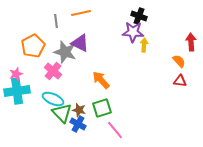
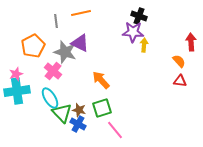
cyan ellipse: moved 3 px left, 1 px up; rotated 35 degrees clockwise
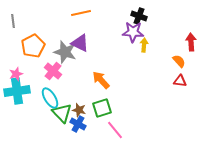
gray line: moved 43 px left
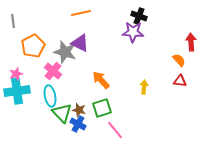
yellow arrow: moved 42 px down
orange semicircle: moved 1 px up
cyan ellipse: moved 2 px up; rotated 20 degrees clockwise
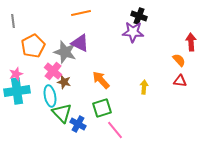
brown star: moved 15 px left, 28 px up
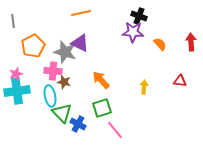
orange semicircle: moved 19 px left, 16 px up
pink cross: rotated 36 degrees counterclockwise
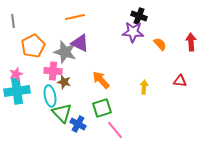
orange line: moved 6 px left, 4 px down
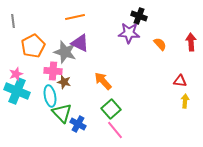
purple star: moved 4 px left, 1 px down
orange arrow: moved 2 px right, 1 px down
yellow arrow: moved 41 px right, 14 px down
cyan cross: rotated 30 degrees clockwise
green square: moved 9 px right, 1 px down; rotated 24 degrees counterclockwise
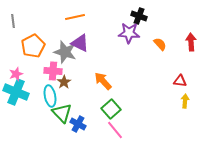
brown star: rotated 24 degrees clockwise
cyan cross: moved 1 px left, 1 px down
